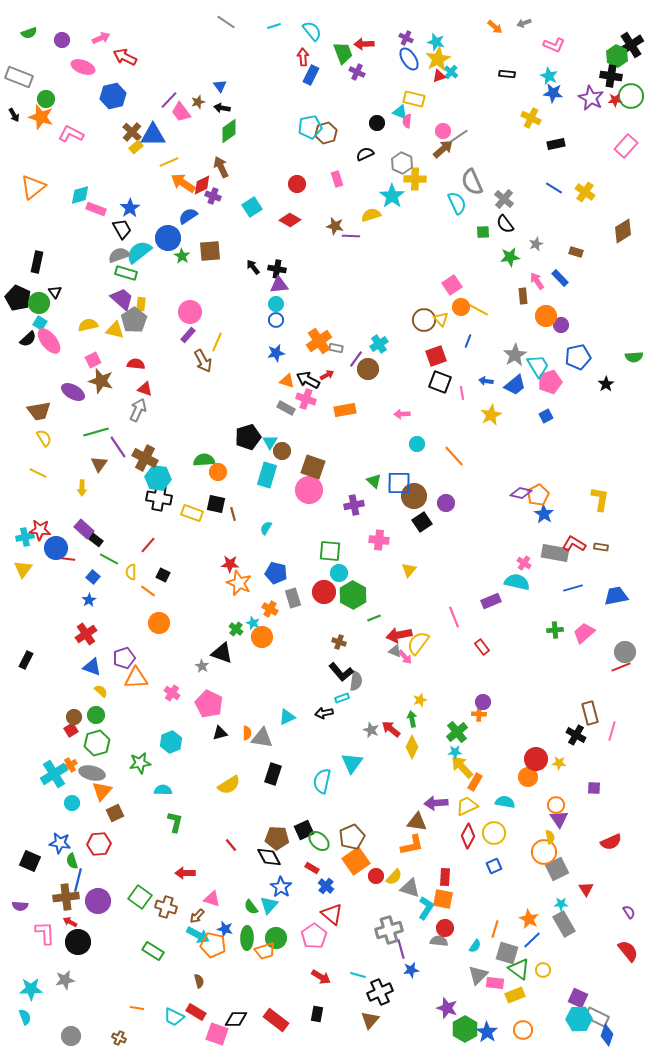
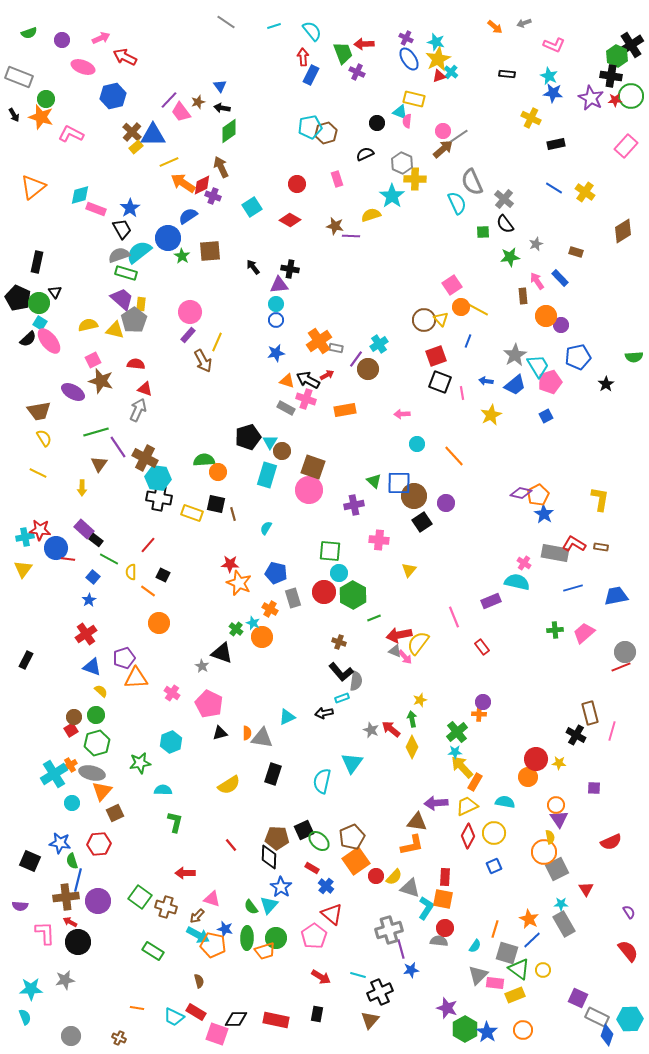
black cross at (277, 269): moved 13 px right
black diamond at (269, 857): rotated 30 degrees clockwise
cyan hexagon at (579, 1019): moved 51 px right
red rectangle at (276, 1020): rotated 25 degrees counterclockwise
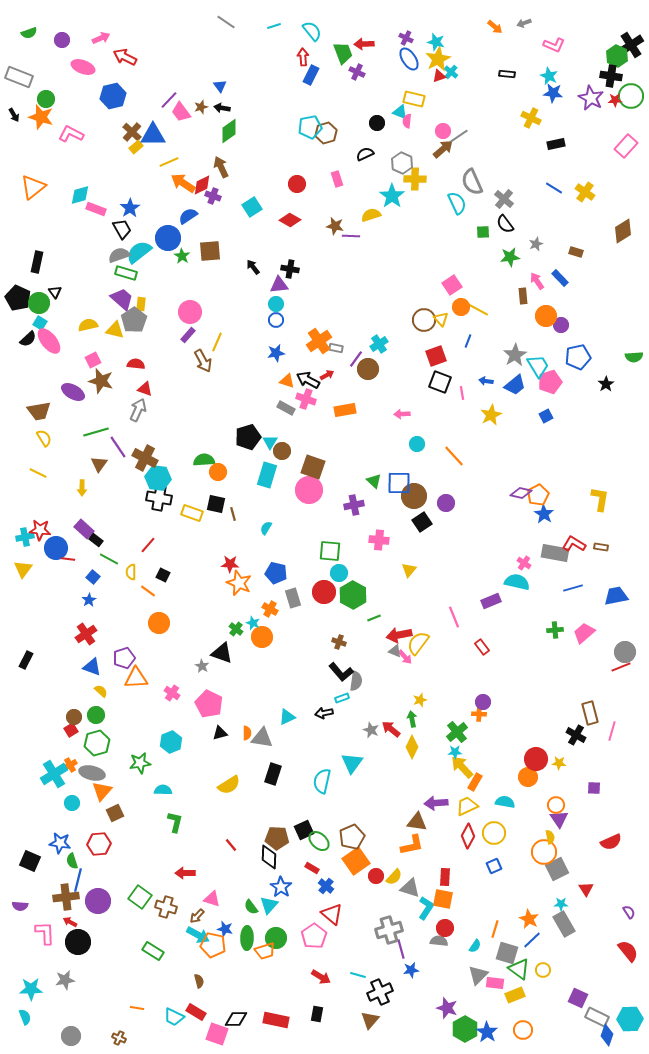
brown star at (198, 102): moved 3 px right, 5 px down
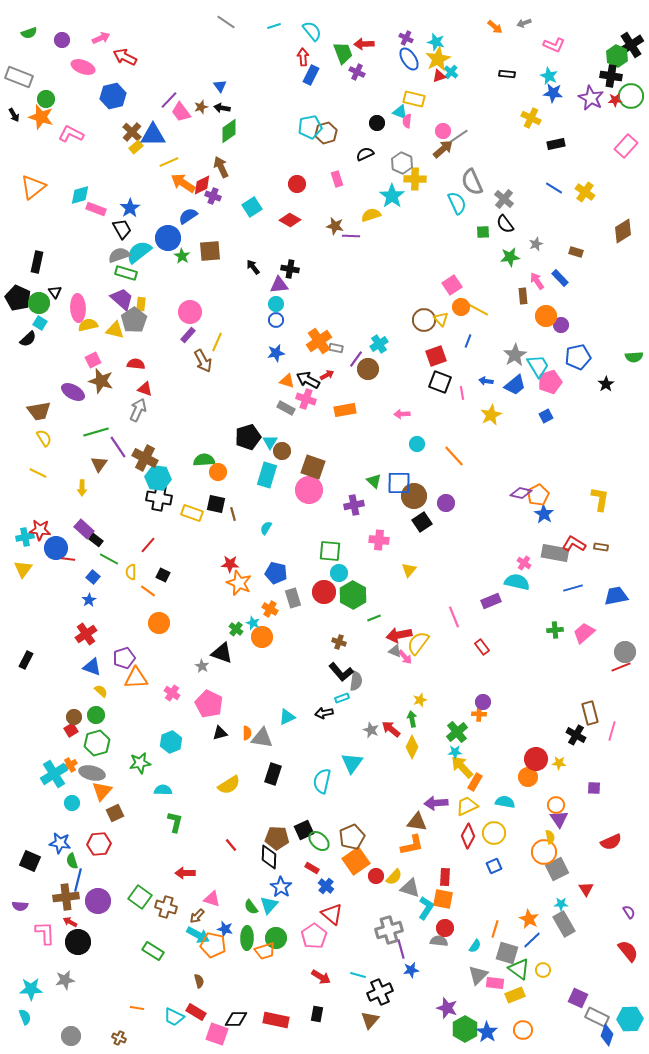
pink ellipse at (49, 341): moved 29 px right, 33 px up; rotated 36 degrees clockwise
